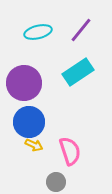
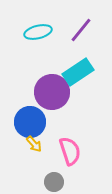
purple circle: moved 28 px right, 9 px down
blue circle: moved 1 px right
yellow arrow: moved 1 px up; rotated 24 degrees clockwise
gray circle: moved 2 px left
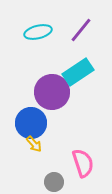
blue circle: moved 1 px right, 1 px down
pink semicircle: moved 13 px right, 12 px down
